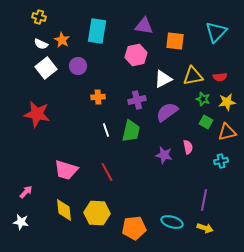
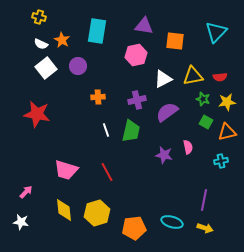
yellow hexagon: rotated 20 degrees counterclockwise
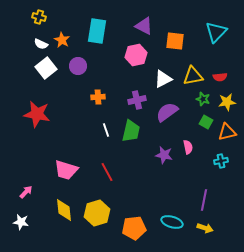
purple triangle: rotated 18 degrees clockwise
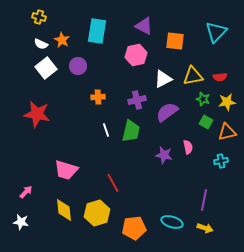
red line: moved 6 px right, 11 px down
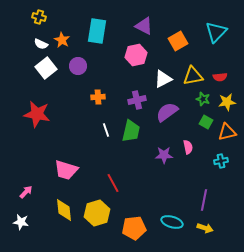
orange square: moved 3 px right; rotated 36 degrees counterclockwise
purple star: rotated 12 degrees counterclockwise
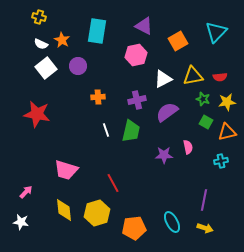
cyan ellipse: rotated 45 degrees clockwise
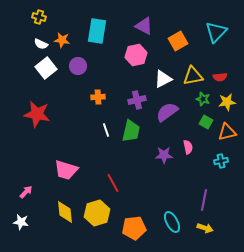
orange star: rotated 21 degrees counterclockwise
yellow diamond: moved 1 px right, 2 px down
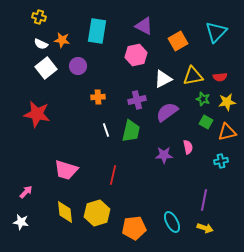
red line: moved 8 px up; rotated 42 degrees clockwise
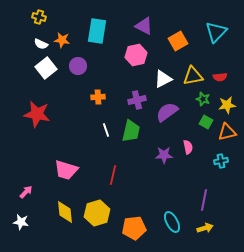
yellow star: moved 3 px down
yellow arrow: rotated 35 degrees counterclockwise
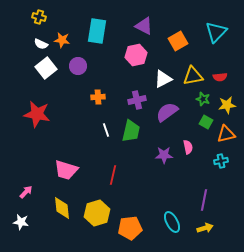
orange triangle: moved 1 px left, 2 px down
yellow diamond: moved 3 px left, 4 px up
orange pentagon: moved 4 px left
